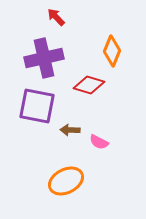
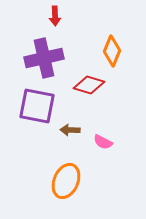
red arrow: moved 1 px left, 1 px up; rotated 138 degrees counterclockwise
pink semicircle: moved 4 px right
orange ellipse: rotated 40 degrees counterclockwise
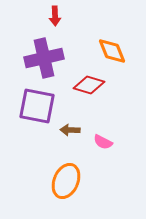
orange diamond: rotated 44 degrees counterclockwise
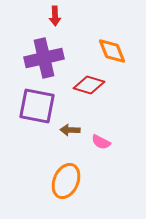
pink semicircle: moved 2 px left
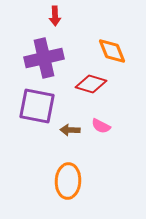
red diamond: moved 2 px right, 1 px up
pink semicircle: moved 16 px up
orange ellipse: moved 2 px right; rotated 20 degrees counterclockwise
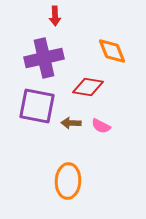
red diamond: moved 3 px left, 3 px down; rotated 8 degrees counterclockwise
brown arrow: moved 1 px right, 7 px up
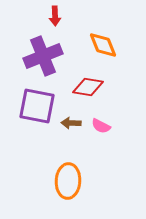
orange diamond: moved 9 px left, 6 px up
purple cross: moved 1 px left, 2 px up; rotated 9 degrees counterclockwise
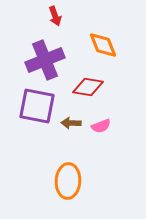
red arrow: rotated 18 degrees counterclockwise
purple cross: moved 2 px right, 4 px down
pink semicircle: rotated 48 degrees counterclockwise
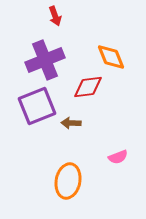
orange diamond: moved 8 px right, 12 px down
red diamond: rotated 16 degrees counterclockwise
purple square: rotated 33 degrees counterclockwise
pink semicircle: moved 17 px right, 31 px down
orange ellipse: rotated 8 degrees clockwise
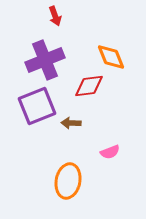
red diamond: moved 1 px right, 1 px up
pink semicircle: moved 8 px left, 5 px up
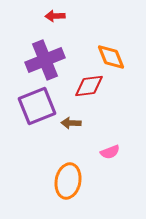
red arrow: rotated 108 degrees clockwise
